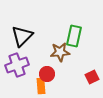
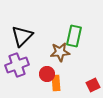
red square: moved 1 px right, 8 px down
orange rectangle: moved 15 px right, 3 px up
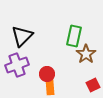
brown star: moved 26 px right, 2 px down; rotated 30 degrees counterclockwise
orange rectangle: moved 6 px left, 4 px down
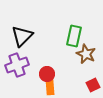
brown star: rotated 12 degrees counterclockwise
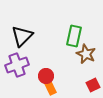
red circle: moved 1 px left, 2 px down
orange rectangle: rotated 21 degrees counterclockwise
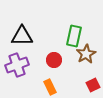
black triangle: rotated 45 degrees clockwise
brown star: rotated 18 degrees clockwise
red circle: moved 8 px right, 16 px up
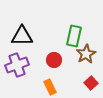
red square: moved 2 px left, 2 px up; rotated 16 degrees counterclockwise
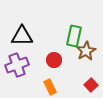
brown star: moved 3 px up
red square: moved 2 px down
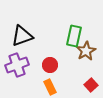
black triangle: rotated 20 degrees counterclockwise
red circle: moved 4 px left, 5 px down
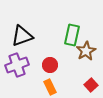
green rectangle: moved 2 px left, 1 px up
